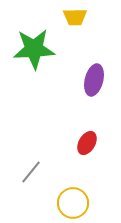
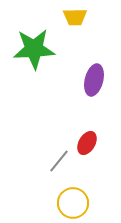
gray line: moved 28 px right, 11 px up
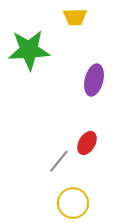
green star: moved 5 px left, 1 px down
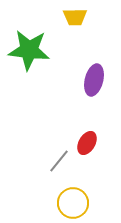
green star: rotated 9 degrees clockwise
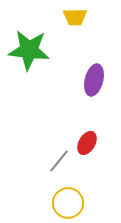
yellow circle: moved 5 px left
